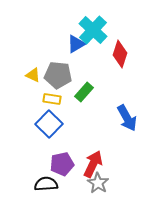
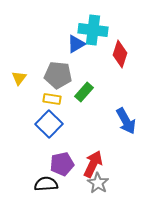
cyan cross: rotated 36 degrees counterclockwise
yellow triangle: moved 14 px left, 3 px down; rotated 42 degrees clockwise
blue arrow: moved 1 px left, 3 px down
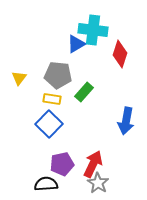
blue arrow: rotated 40 degrees clockwise
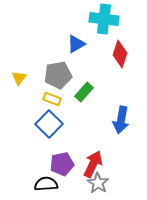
cyan cross: moved 11 px right, 11 px up
gray pentagon: rotated 16 degrees counterclockwise
yellow rectangle: rotated 12 degrees clockwise
blue arrow: moved 5 px left, 1 px up
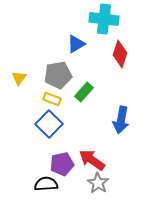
red arrow: moved 1 px left, 4 px up; rotated 80 degrees counterclockwise
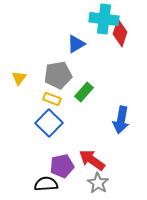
red diamond: moved 21 px up
blue square: moved 1 px up
purple pentagon: moved 2 px down
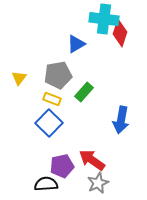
gray star: rotated 15 degrees clockwise
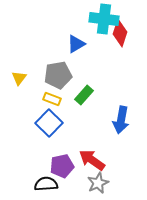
green rectangle: moved 3 px down
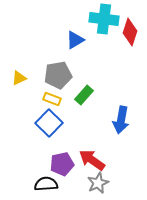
red diamond: moved 10 px right, 1 px up
blue triangle: moved 1 px left, 4 px up
yellow triangle: rotated 28 degrees clockwise
purple pentagon: moved 2 px up
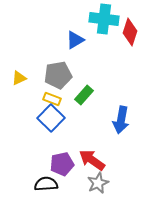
blue square: moved 2 px right, 5 px up
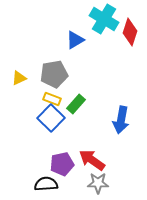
cyan cross: rotated 24 degrees clockwise
gray pentagon: moved 4 px left, 1 px up
green rectangle: moved 8 px left, 9 px down
gray star: rotated 25 degrees clockwise
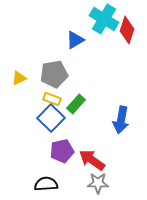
red diamond: moved 3 px left, 2 px up
purple pentagon: moved 13 px up
